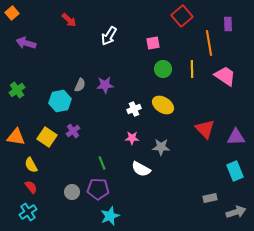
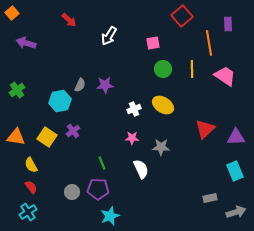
red triangle: rotated 30 degrees clockwise
white semicircle: rotated 144 degrees counterclockwise
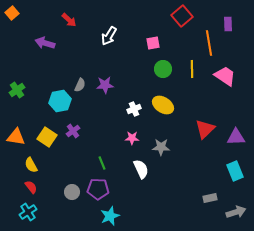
purple arrow: moved 19 px right
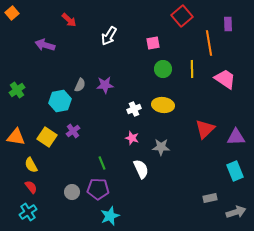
purple arrow: moved 2 px down
pink trapezoid: moved 3 px down
yellow ellipse: rotated 25 degrees counterclockwise
pink star: rotated 16 degrees clockwise
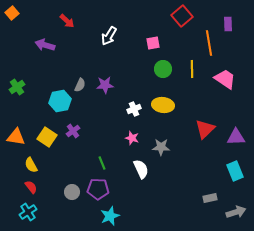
red arrow: moved 2 px left, 1 px down
green cross: moved 3 px up
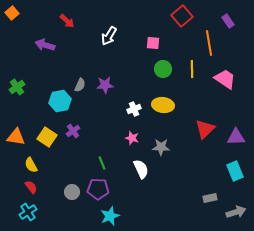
purple rectangle: moved 3 px up; rotated 32 degrees counterclockwise
pink square: rotated 16 degrees clockwise
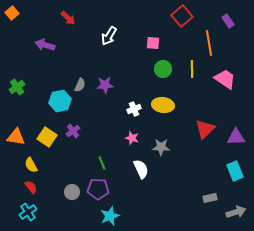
red arrow: moved 1 px right, 3 px up
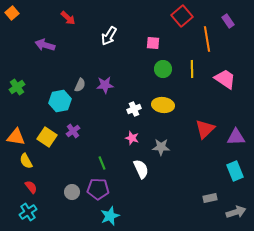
orange line: moved 2 px left, 4 px up
yellow semicircle: moved 5 px left, 4 px up
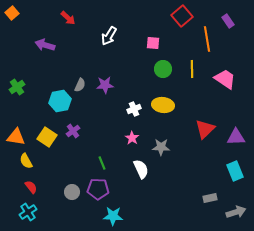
pink star: rotated 16 degrees clockwise
cyan star: moved 3 px right; rotated 24 degrees clockwise
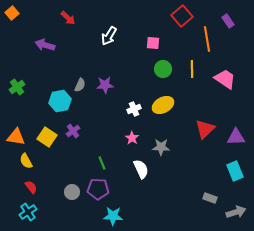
yellow ellipse: rotated 35 degrees counterclockwise
gray rectangle: rotated 32 degrees clockwise
